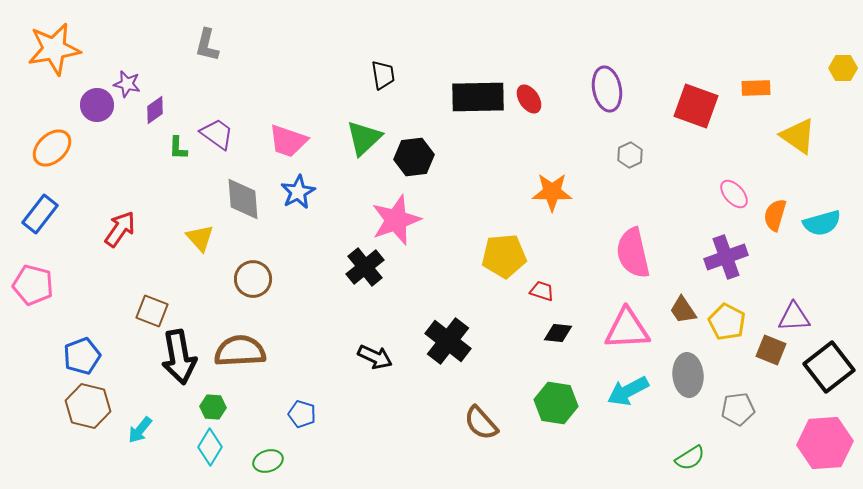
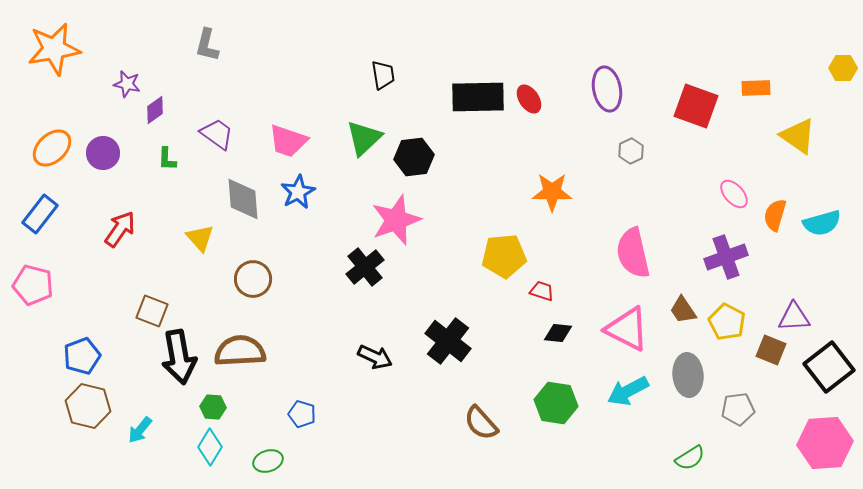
purple circle at (97, 105): moved 6 px right, 48 px down
green L-shape at (178, 148): moved 11 px left, 11 px down
gray hexagon at (630, 155): moved 1 px right, 4 px up
pink triangle at (627, 329): rotated 30 degrees clockwise
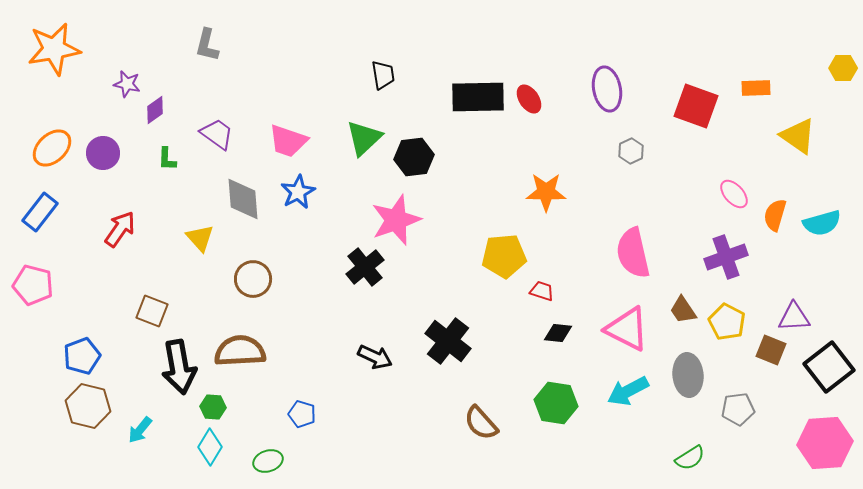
orange star at (552, 192): moved 6 px left
blue rectangle at (40, 214): moved 2 px up
black arrow at (179, 357): moved 10 px down
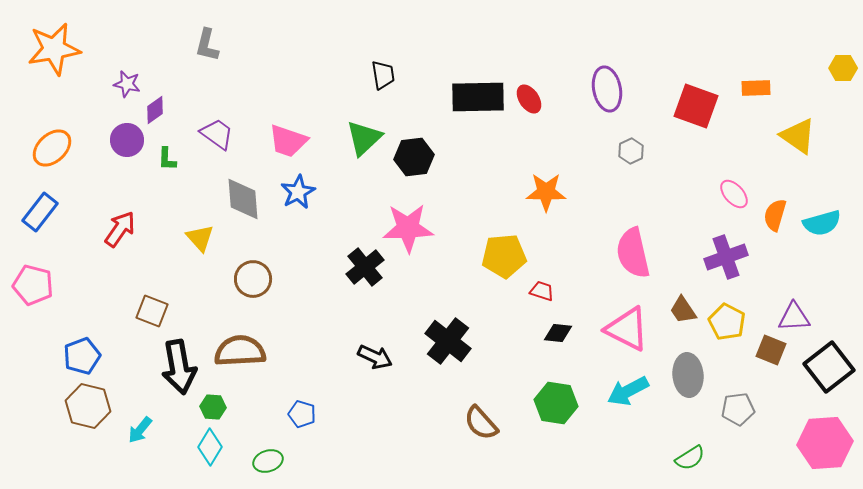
purple circle at (103, 153): moved 24 px right, 13 px up
pink star at (396, 220): moved 12 px right, 8 px down; rotated 18 degrees clockwise
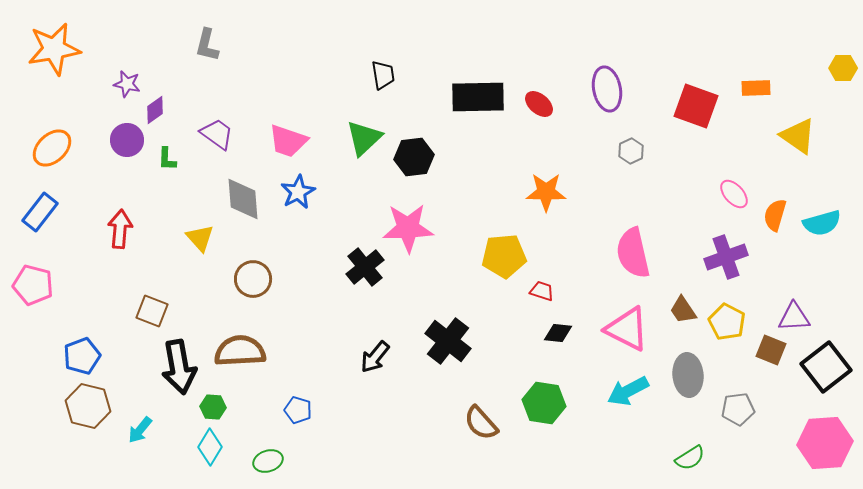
red ellipse at (529, 99): moved 10 px right, 5 px down; rotated 16 degrees counterclockwise
red arrow at (120, 229): rotated 30 degrees counterclockwise
black arrow at (375, 357): rotated 104 degrees clockwise
black square at (829, 367): moved 3 px left
green hexagon at (556, 403): moved 12 px left
blue pentagon at (302, 414): moved 4 px left, 4 px up
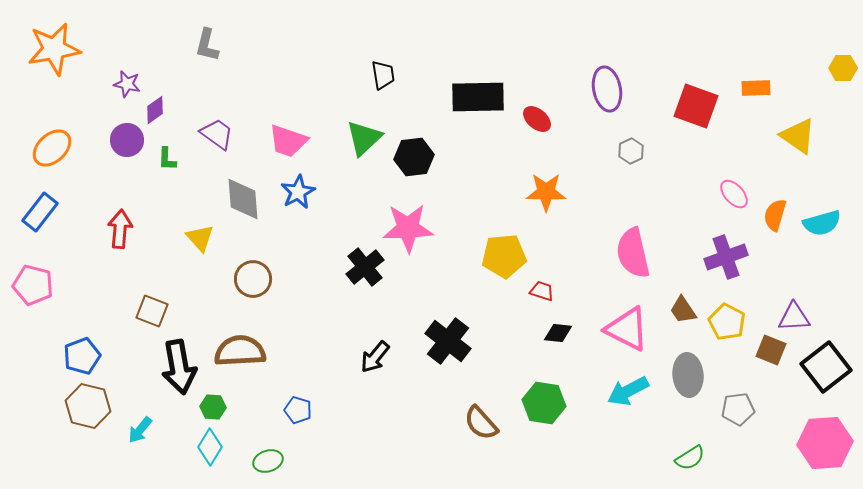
red ellipse at (539, 104): moved 2 px left, 15 px down
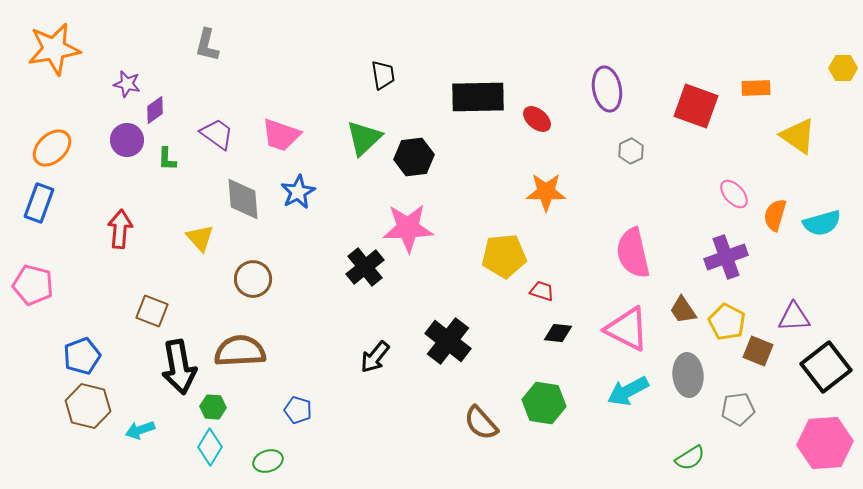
pink trapezoid at (288, 141): moved 7 px left, 6 px up
blue rectangle at (40, 212): moved 1 px left, 9 px up; rotated 18 degrees counterclockwise
brown square at (771, 350): moved 13 px left, 1 px down
cyan arrow at (140, 430): rotated 32 degrees clockwise
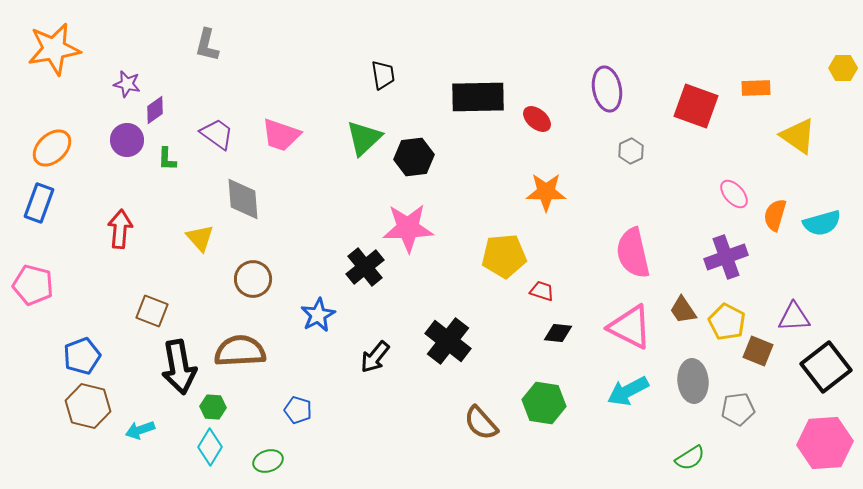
blue star at (298, 192): moved 20 px right, 123 px down
pink triangle at (627, 329): moved 3 px right, 2 px up
gray ellipse at (688, 375): moved 5 px right, 6 px down
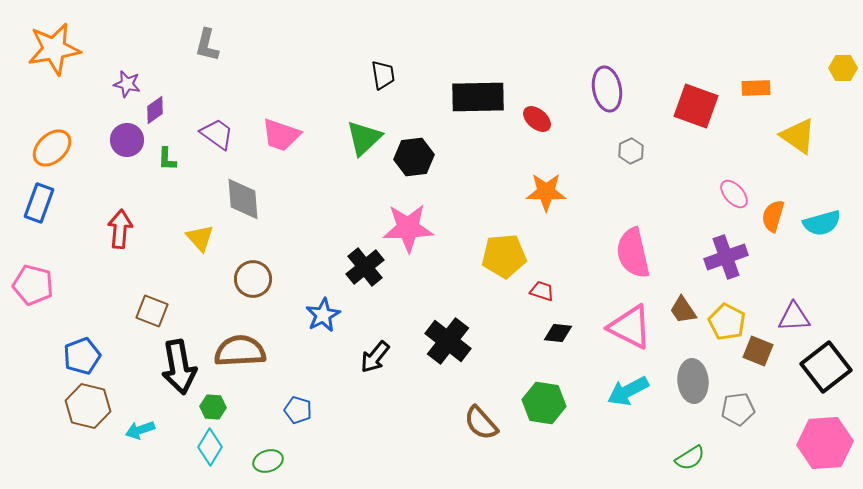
orange semicircle at (775, 215): moved 2 px left, 1 px down
blue star at (318, 315): moved 5 px right
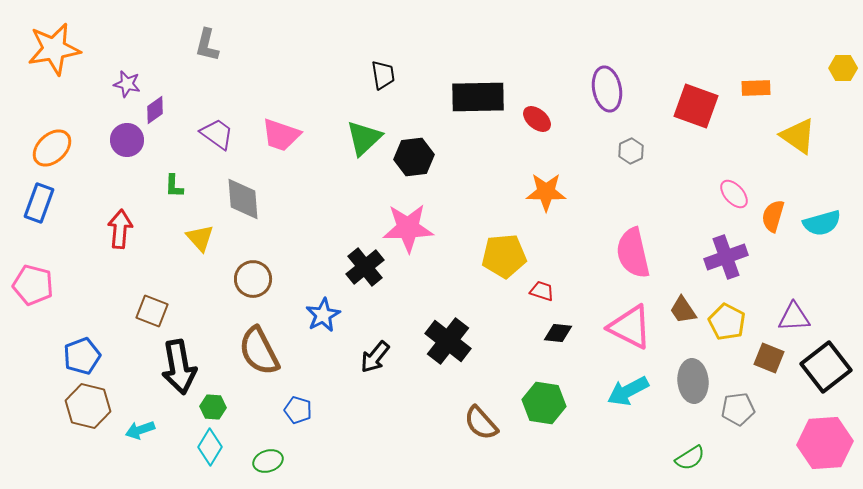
green L-shape at (167, 159): moved 7 px right, 27 px down
brown semicircle at (240, 351): moved 19 px right; rotated 114 degrees counterclockwise
brown square at (758, 351): moved 11 px right, 7 px down
